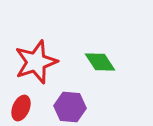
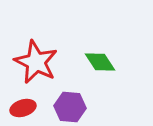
red star: rotated 27 degrees counterclockwise
red ellipse: moved 2 px right; rotated 50 degrees clockwise
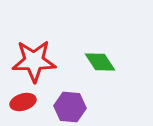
red star: moved 2 px left, 1 px up; rotated 27 degrees counterclockwise
red ellipse: moved 6 px up
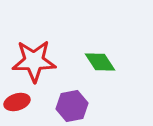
red ellipse: moved 6 px left
purple hexagon: moved 2 px right, 1 px up; rotated 16 degrees counterclockwise
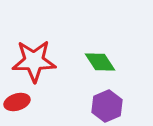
purple hexagon: moved 35 px right; rotated 12 degrees counterclockwise
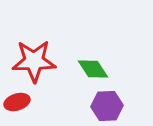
green diamond: moved 7 px left, 7 px down
purple hexagon: rotated 20 degrees clockwise
